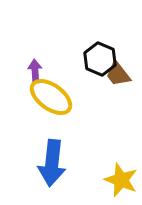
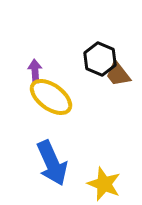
blue arrow: rotated 30 degrees counterclockwise
yellow star: moved 17 px left, 4 px down
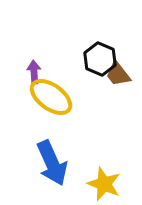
purple arrow: moved 1 px left, 1 px down
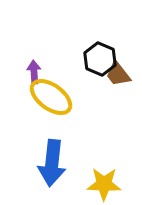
blue arrow: rotated 30 degrees clockwise
yellow star: rotated 20 degrees counterclockwise
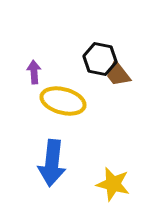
black hexagon: rotated 12 degrees counterclockwise
yellow ellipse: moved 12 px right, 4 px down; rotated 21 degrees counterclockwise
yellow star: moved 9 px right; rotated 12 degrees clockwise
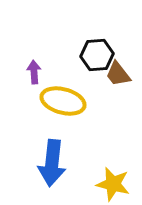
black hexagon: moved 3 px left, 4 px up; rotated 16 degrees counterclockwise
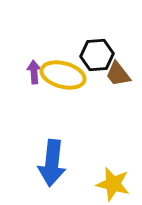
yellow ellipse: moved 26 px up
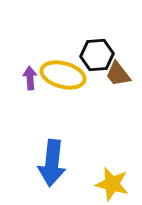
purple arrow: moved 4 px left, 6 px down
yellow star: moved 1 px left
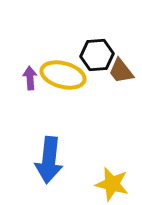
brown trapezoid: moved 3 px right, 3 px up
blue arrow: moved 3 px left, 3 px up
